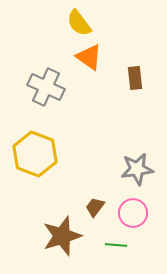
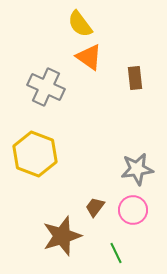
yellow semicircle: moved 1 px right, 1 px down
pink circle: moved 3 px up
green line: moved 8 px down; rotated 60 degrees clockwise
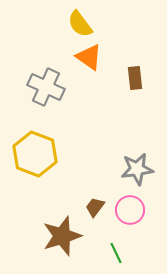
pink circle: moved 3 px left
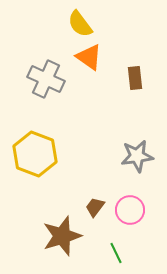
gray cross: moved 8 px up
gray star: moved 13 px up
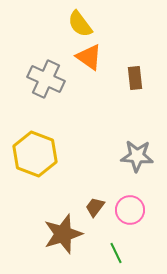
gray star: rotated 12 degrees clockwise
brown star: moved 1 px right, 2 px up
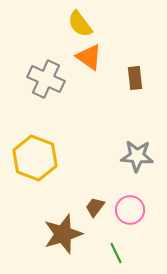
yellow hexagon: moved 4 px down
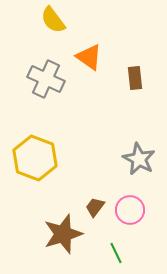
yellow semicircle: moved 27 px left, 4 px up
gray star: moved 2 px right, 3 px down; rotated 24 degrees clockwise
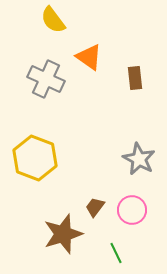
pink circle: moved 2 px right
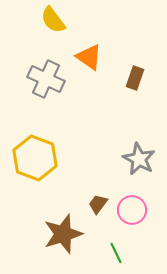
brown rectangle: rotated 25 degrees clockwise
brown trapezoid: moved 3 px right, 3 px up
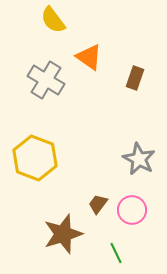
gray cross: moved 1 px down; rotated 6 degrees clockwise
